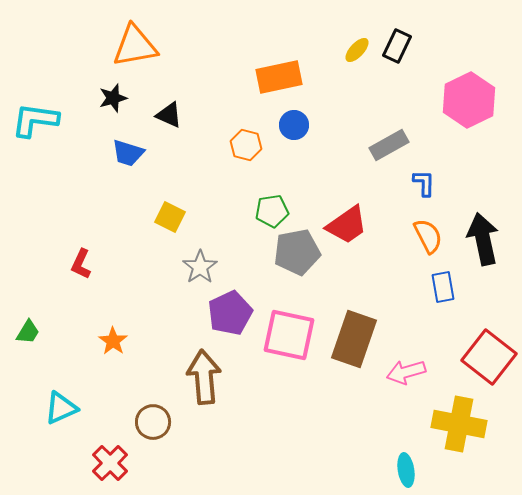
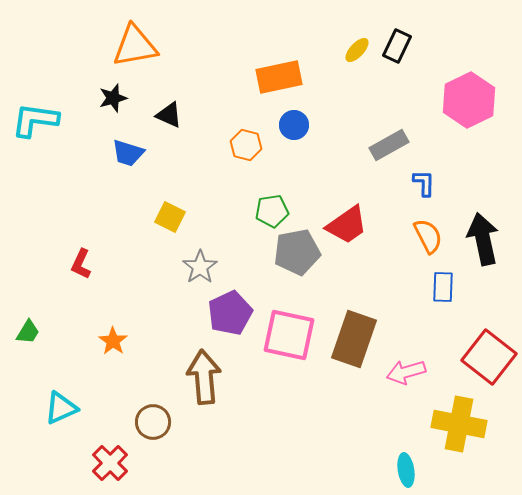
blue rectangle: rotated 12 degrees clockwise
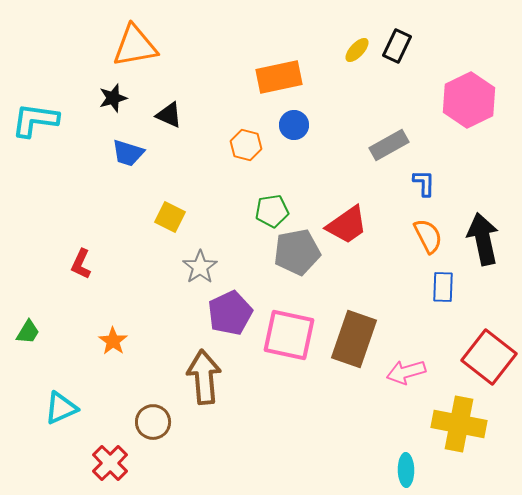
cyan ellipse: rotated 8 degrees clockwise
